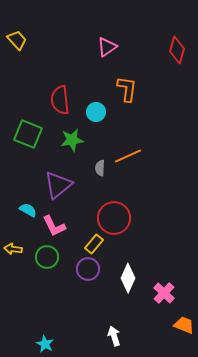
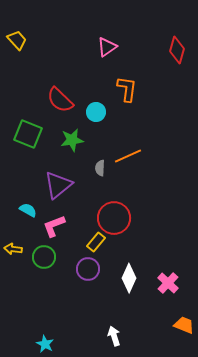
red semicircle: rotated 40 degrees counterclockwise
pink L-shape: rotated 95 degrees clockwise
yellow rectangle: moved 2 px right, 2 px up
green circle: moved 3 px left
white diamond: moved 1 px right
pink cross: moved 4 px right, 10 px up
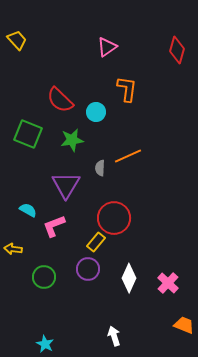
purple triangle: moved 8 px right; rotated 20 degrees counterclockwise
green circle: moved 20 px down
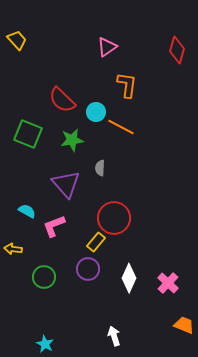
orange L-shape: moved 4 px up
red semicircle: moved 2 px right
orange line: moved 7 px left, 29 px up; rotated 52 degrees clockwise
purple triangle: moved 1 px up; rotated 12 degrees counterclockwise
cyan semicircle: moved 1 px left, 1 px down
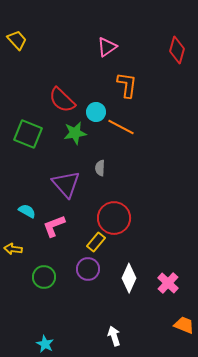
green star: moved 3 px right, 7 px up
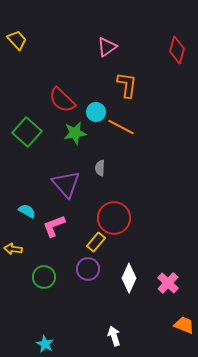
green square: moved 1 px left, 2 px up; rotated 20 degrees clockwise
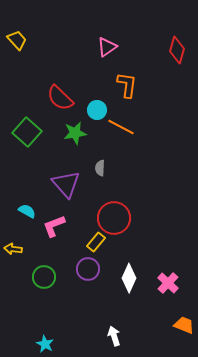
red semicircle: moved 2 px left, 2 px up
cyan circle: moved 1 px right, 2 px up
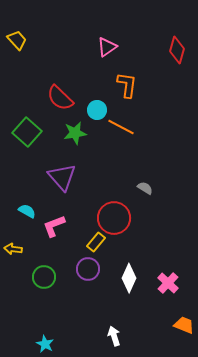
gray semicircle: moved 45 px right, 20 px down; rotated 119 degrees clockwise
purple triangle: moved 4 px left, 7 px up
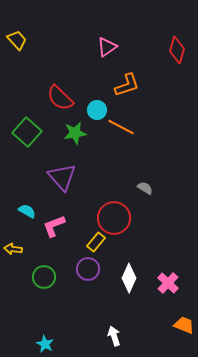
orange L-shape: rotated 64 degrees clockwise
